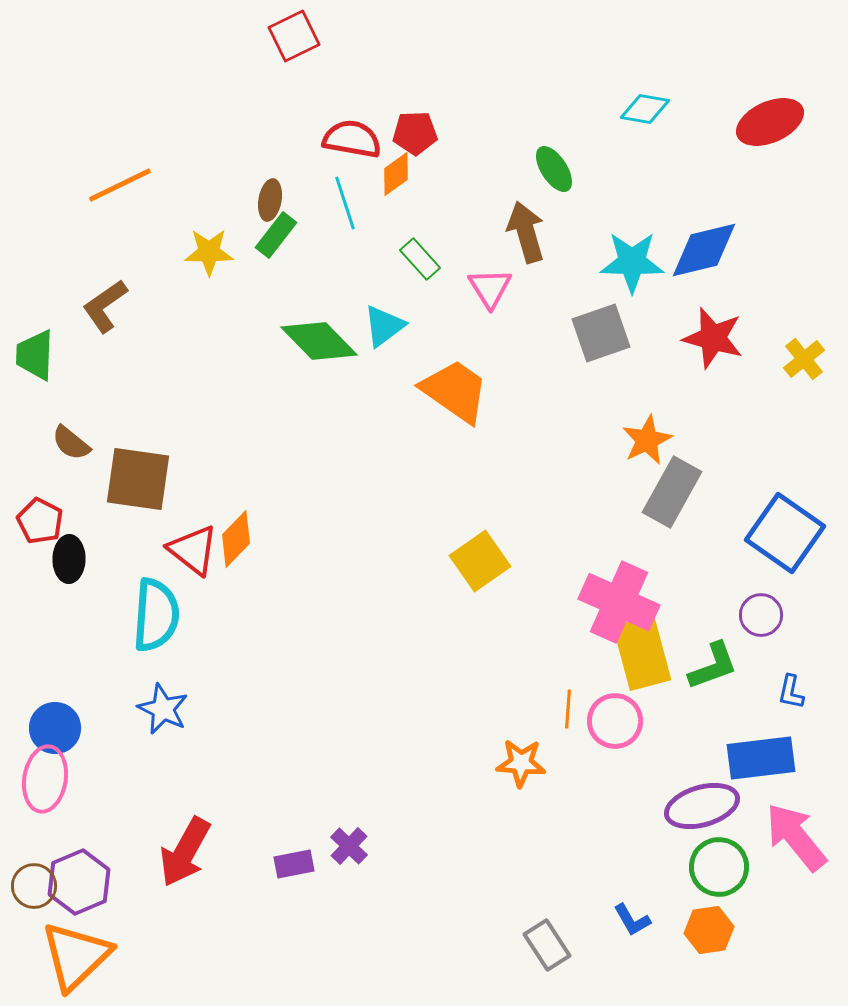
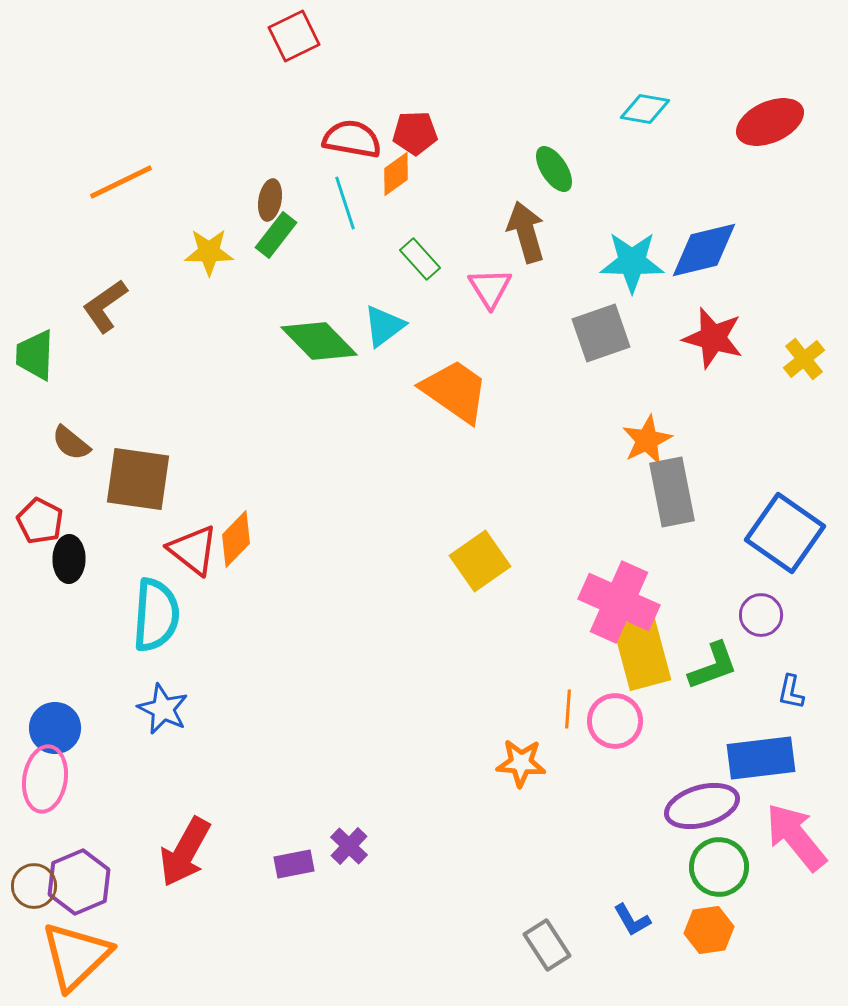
orange line at (120, 185): moved 1 px right, 3 px up
gray rectangle at (672, 492): rotated 40 degrees counterclockwise
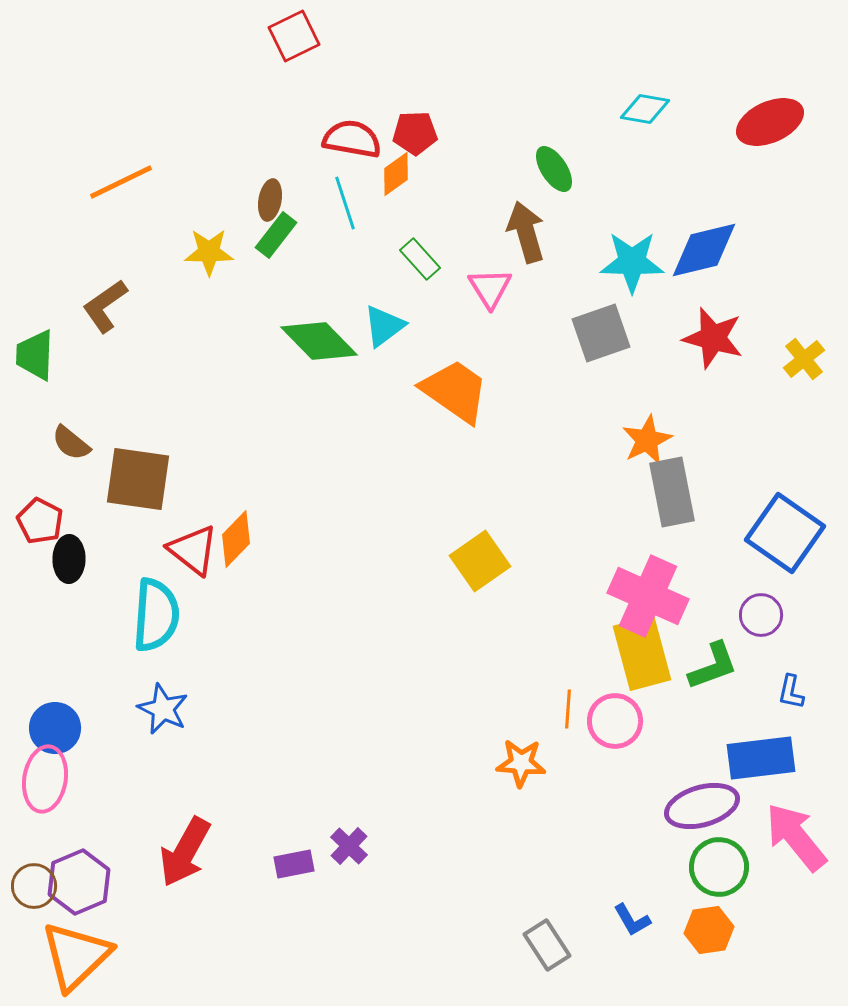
pink cross at (619, 602): moved 29 px right, 6 px up
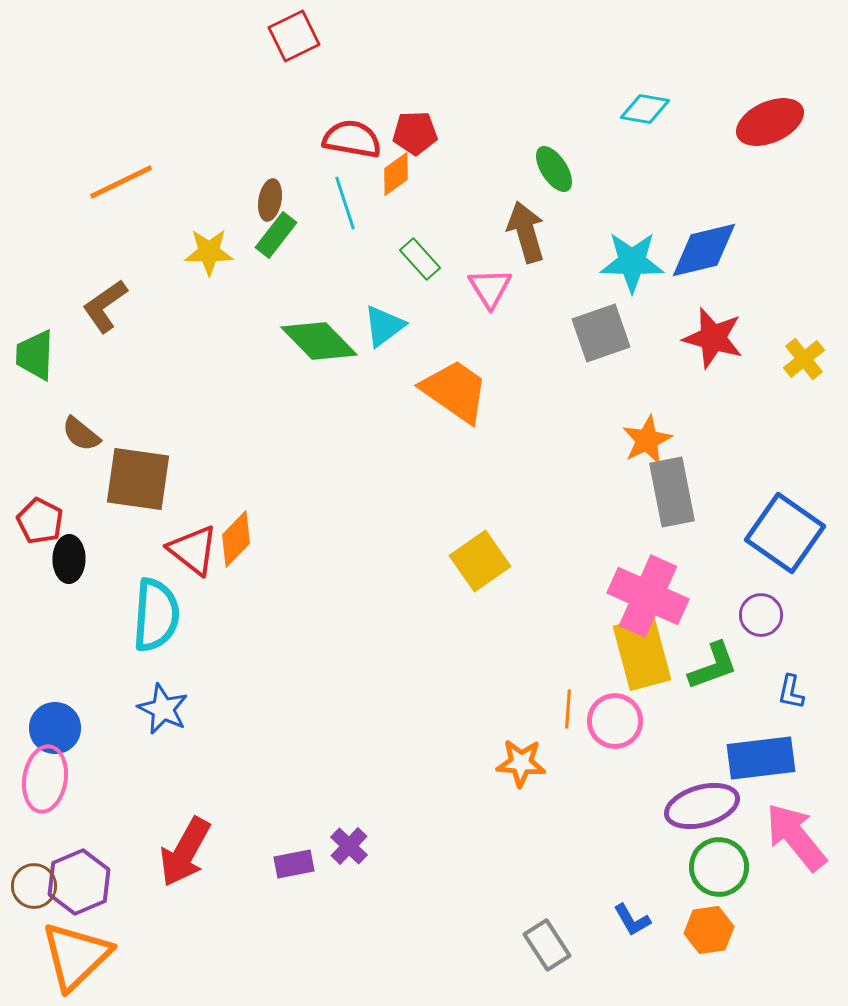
brown semicircle at (71, 443): moved 10 px right, 9 px up
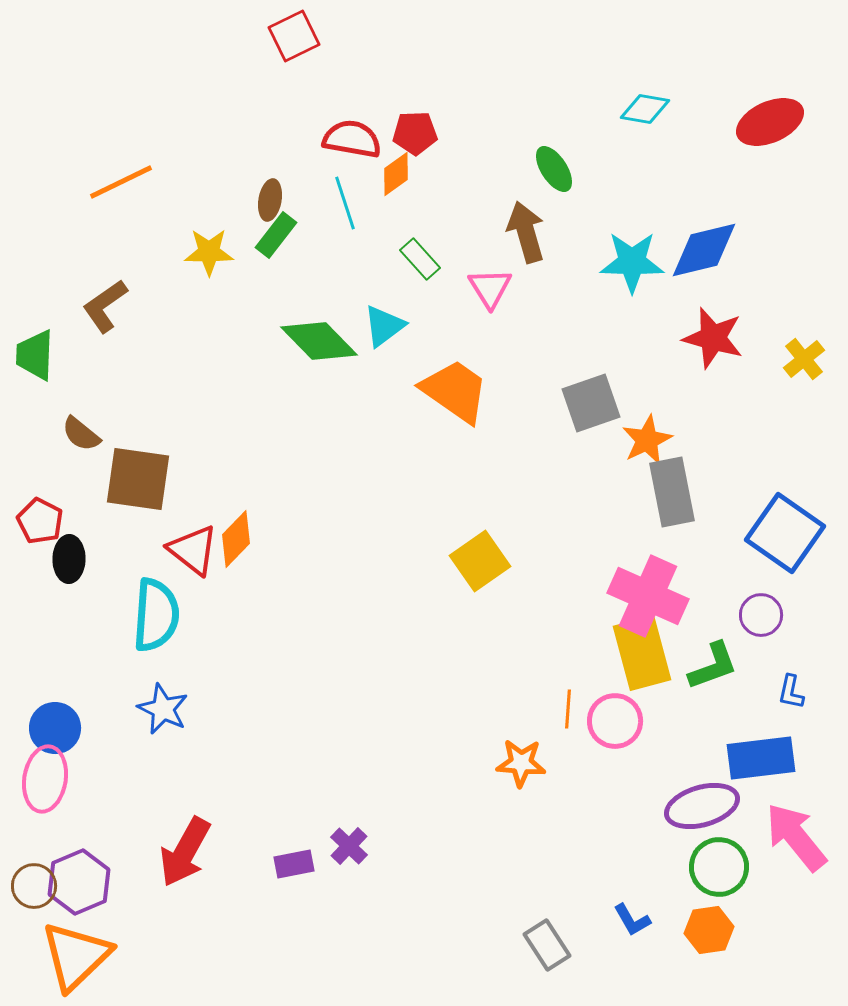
gray square at (601, 333): moved 10 px left, 70 px down
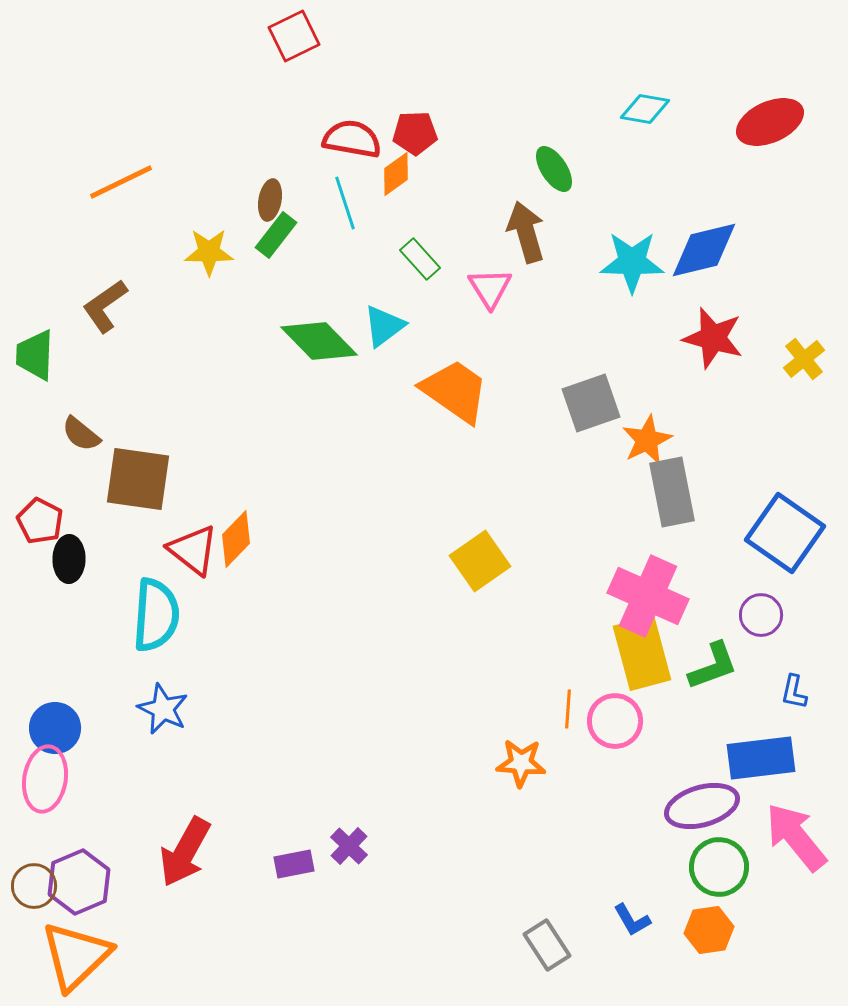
blue L-shape at (791, 692): moved 3 px right
